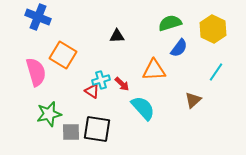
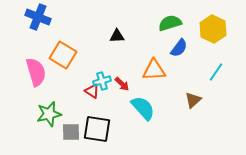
cyan cross: moved 1 px right, 1 px down
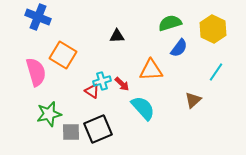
orange triangle: moved 3 px left
black square: moved 1 px right; rotated 32 degrees counterclockwise
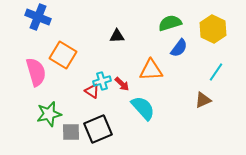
brown triangle: moved 10 px right; rotated 18 degrees clockwise
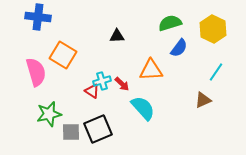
blue cross: rotated 15 degrees counterclockwise
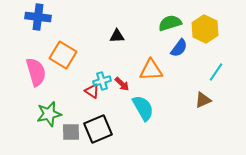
yellow hexagon: moved 8 px left
cyan semicircle: rotated 12 degrees clockwise
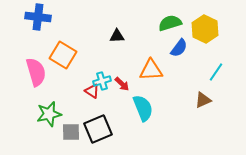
cyan semicircle: rotated 8 degrees clockwise
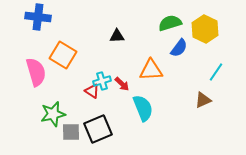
green star: moved 4 px right
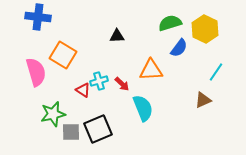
cyan cross: moved 3 px left
red triangle: moved 9 px left, 1 px up
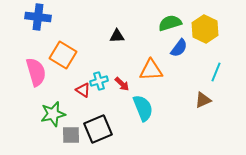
cyan line: rotated 12 degrees counterclockwise
gray square: moved 3 px down
